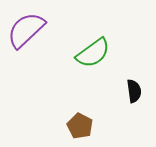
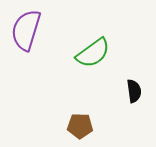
purple semicircle: rotated 30 degrees counterclockwise
brown pentagon: rotated 25 degrees counterclockwise
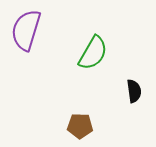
green semicircle: rotated 24 degrees counterclockwise
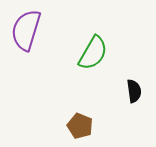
brown pentagon: rotated 20 degrees clockwise
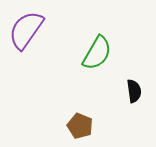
purple semicircle: rotated 18 degrees clockwise
green semicircle: moved 4 px right
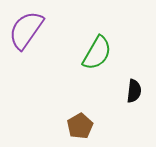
black semicircle: rotated 15 degrees clockwise
brown pentagon: rotated 20 degrees clockwise
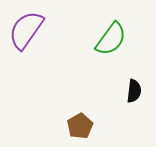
green semicircle: moved 14 px right, 14 px up; rotated 6 degrees clockwise
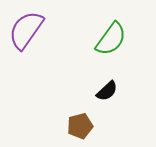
black semicircle: moved 27 px left; rotated 40 degrees clockwise
brown pentagon: rotated 15 degrees clockwise
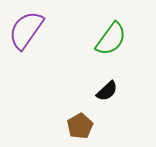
brown pentagon: rotated 15 degrees counterclockwise
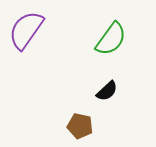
brown pentagon: rotated 30 degrees counterclockwise
